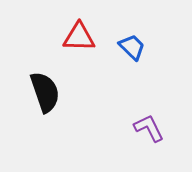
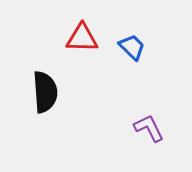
red triangle: moved 3 px right, 1 px down
black semicircle: rotated 15 degrees clockwise
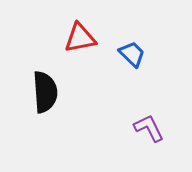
red triangle: moved 2 px left; rotated 12 degrees counterclockwise
blue trapezoid: moved 7 px down
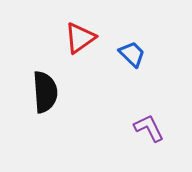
red triangle: rotated 24 degrees counterclockwise
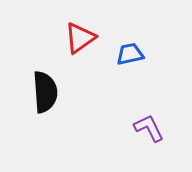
blue trapezoid: moved 2 px left; rotated 56 degrees counterclockwise
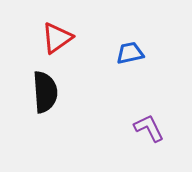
red triangle: moved 23 px left
blue trapezoid: moved 1 px up
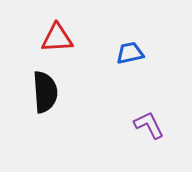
red triangle: rotated 32 degrees clockwise
purple L-shape: moved 3 px up
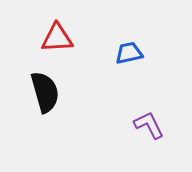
blue trapezoid: moved 1 px left
black semicircle: rotated 12 degrees counterclockwise
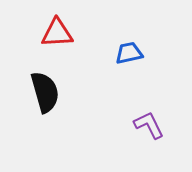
red triangle: moved 5 px up
